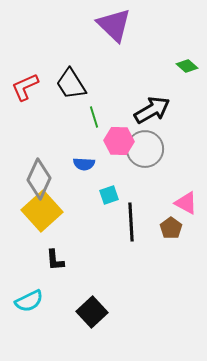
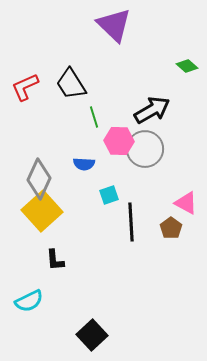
black square: moved 23 px down
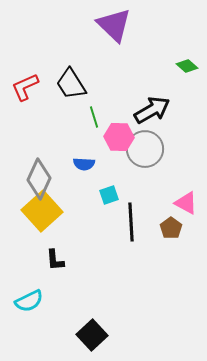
pink hexagon: moved 4 px up
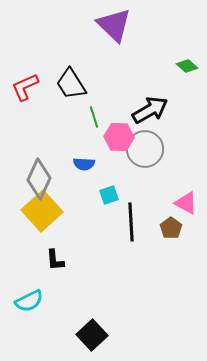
black arrow: moved 2 px left
